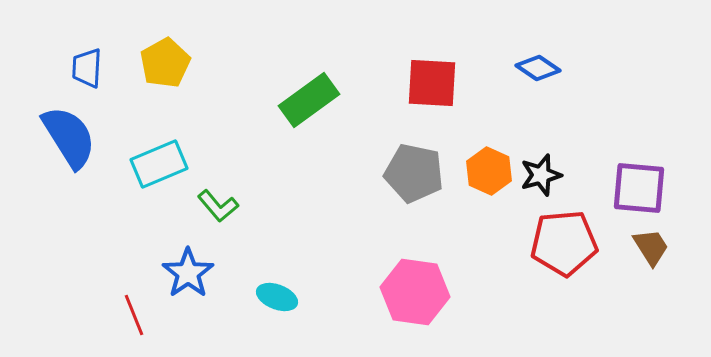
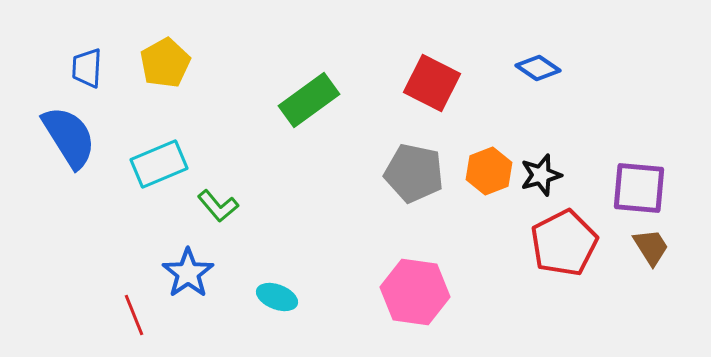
red square: rotated 24 degrees clockwise
orange hexagon: rotated 15 degrees clockwise
red pentagon: rotated 22 degrees counterclockwise
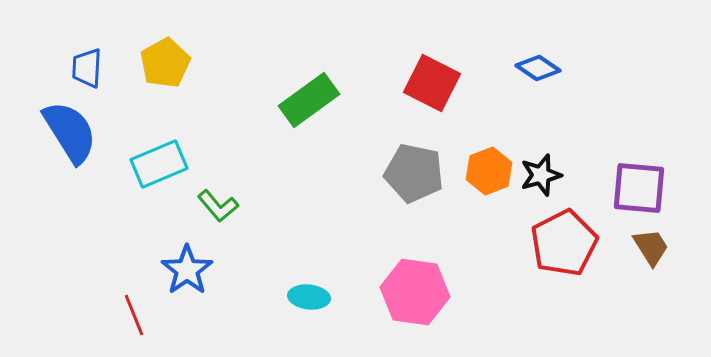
blue semicircle: moved 1 px right, 5 px up
blue star: moved 1 px left, 3 px up
cyan ellipse: moved 32 px right; rotated 15 degrees counterclockwise
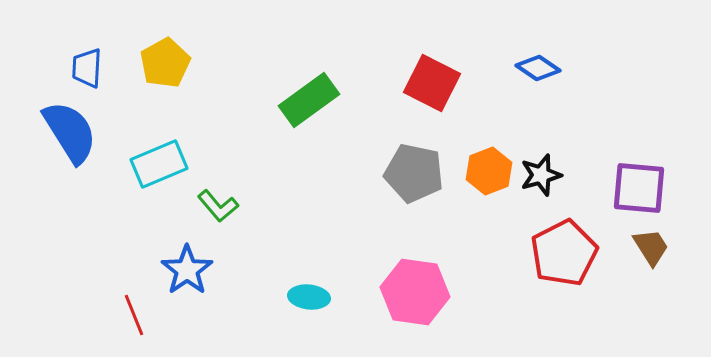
red pentagon: moved 10 px down
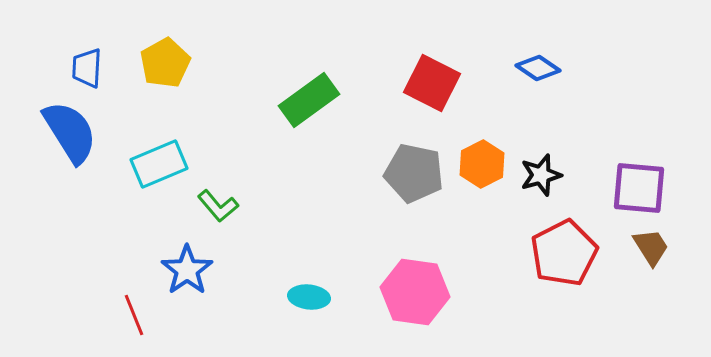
orange hexagon: moved 7 px left, 7 px up; rotated 6 degrees counterclockwise
